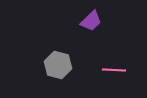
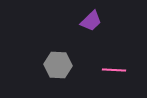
gray hexagon: rotated 12 degrees counterclockwise
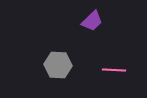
purple trapezoid: moved 1 px right
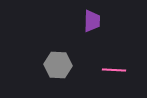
purple trapezoid: rotated 45 degrees counterclockwise
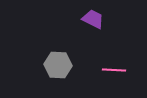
purple trapezoid: moved 1 px right, 2 px up; rotated 65 degrees counterclockwise
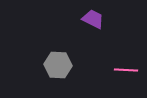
pink line: moved 12 px right
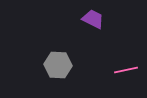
pink line: rotated 15 degrees counterclockwise
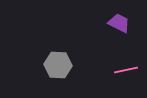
purple trapezoid: moved 26 px right, 4 px down
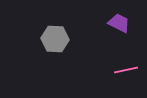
gray hexagon: moved 3 px left, 26 px up
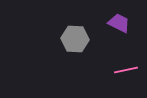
gray hexagon: moved 20 px right
